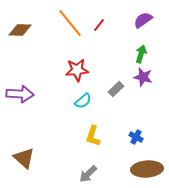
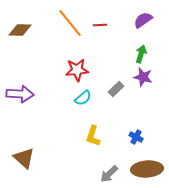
red line: moved 1 px right; rotated 48 degrees clockwise
cyan semicircle: moved 3 px up
gray arrow: moved 21 px right
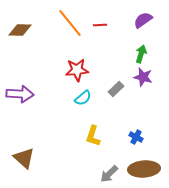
brown ellipse: moved 3 px left
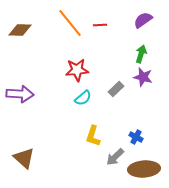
gray arrow: moved 6 px right, 17 px up
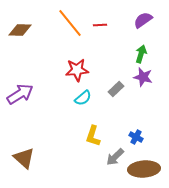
purple arrow: rotated 36 degrees counterclockwise
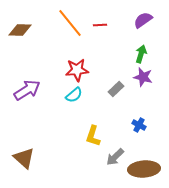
purple arrow: moved 7 px right, 4 px up
cyan semicircle: moved 9 px left, 3 px up
blue cross: moved 3 px right, 12 px up
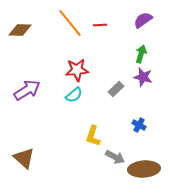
gray arrow: rotated 108 degrees counterclockwise
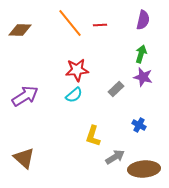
purple semicircle: rotated 138 degrees clockwise
purple arrow: moved 2 px left, 6 px down
gray arrow: rotated 60 degrees counterclockwise
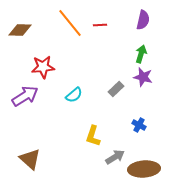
red star: moved 34 px left, 3 px up
brown triangle: moved 6 px right, 1 px down
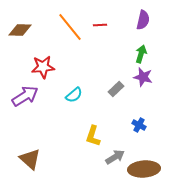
orange line: moved 4 px down
